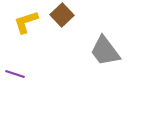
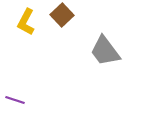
yellow L-shape: rotated 44 degrees counterclockwise
purple line: moved 26 px down
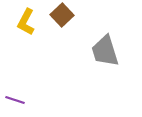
gray trapezoid: rotated 20 degrees clockwise
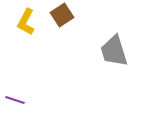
brown square: rotated 10 degrees clockwise
gray trapezoid: moved 9 px right
